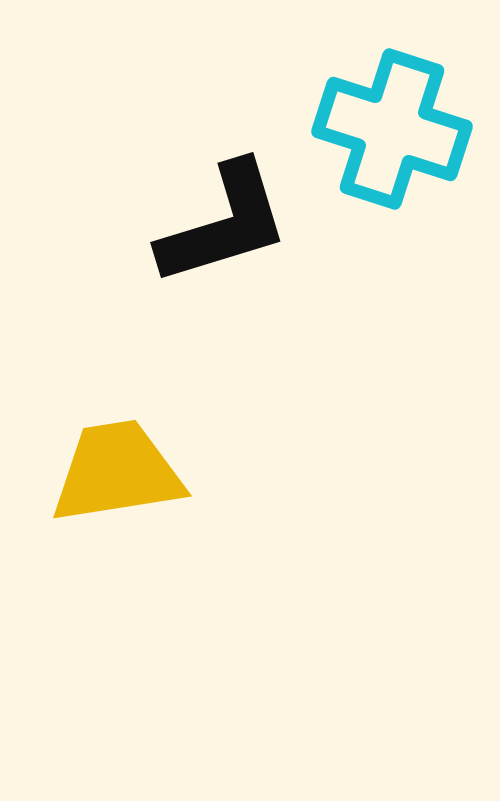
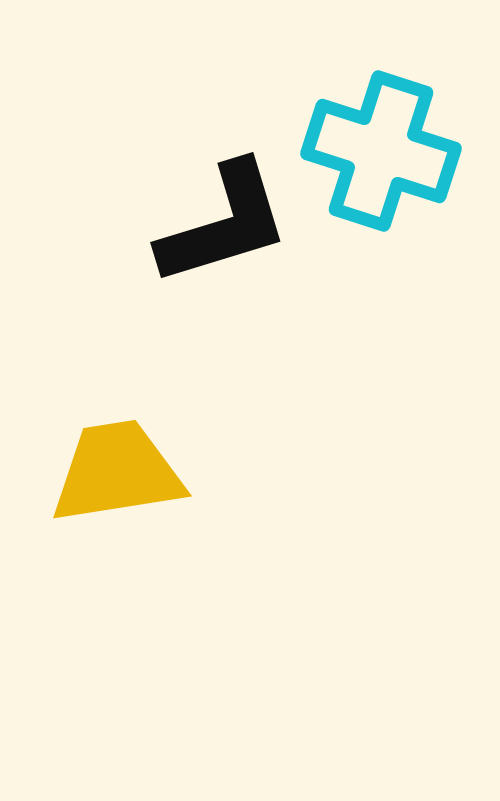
cyan cross: moved 11 px left, 22 px down
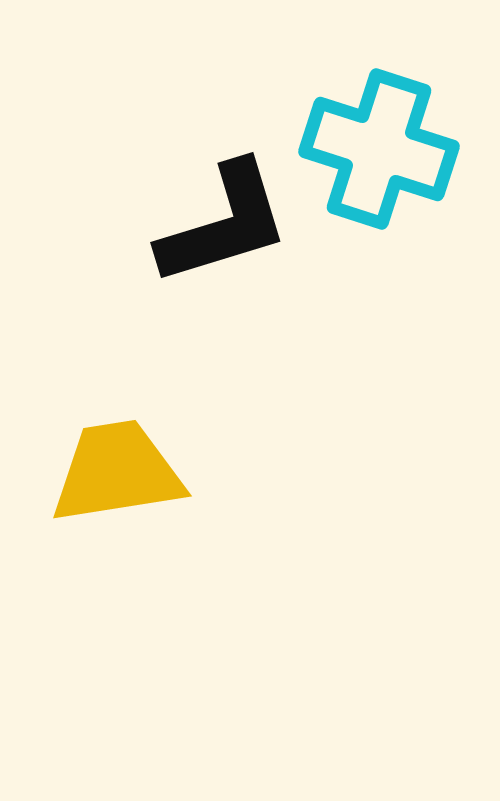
cyan cross: moved 2 px left, 2 px up
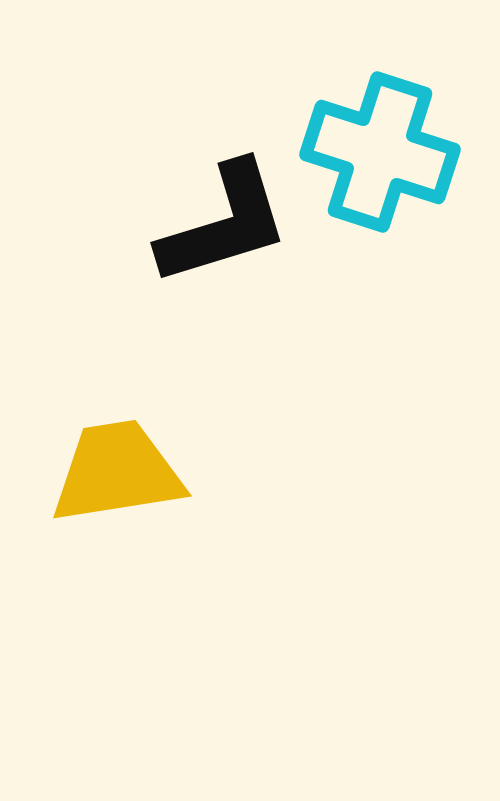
cyan cross: moved 1 px right, 3 px down
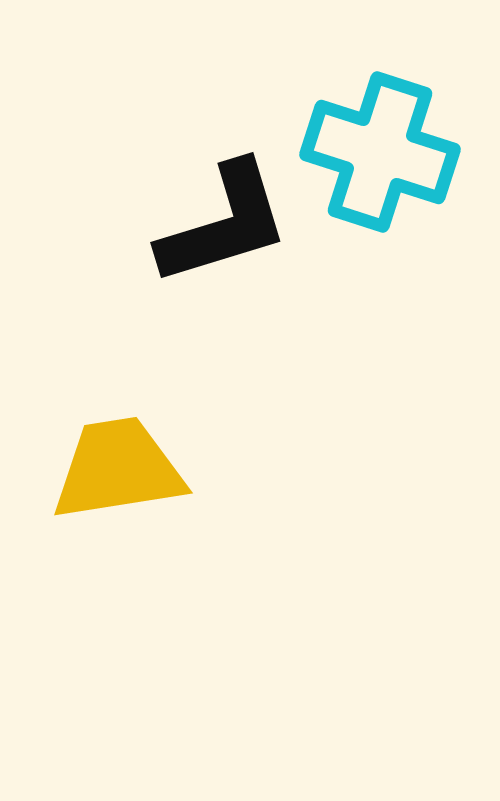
yellow trapezoid: moved 1 px right, 3 px up
